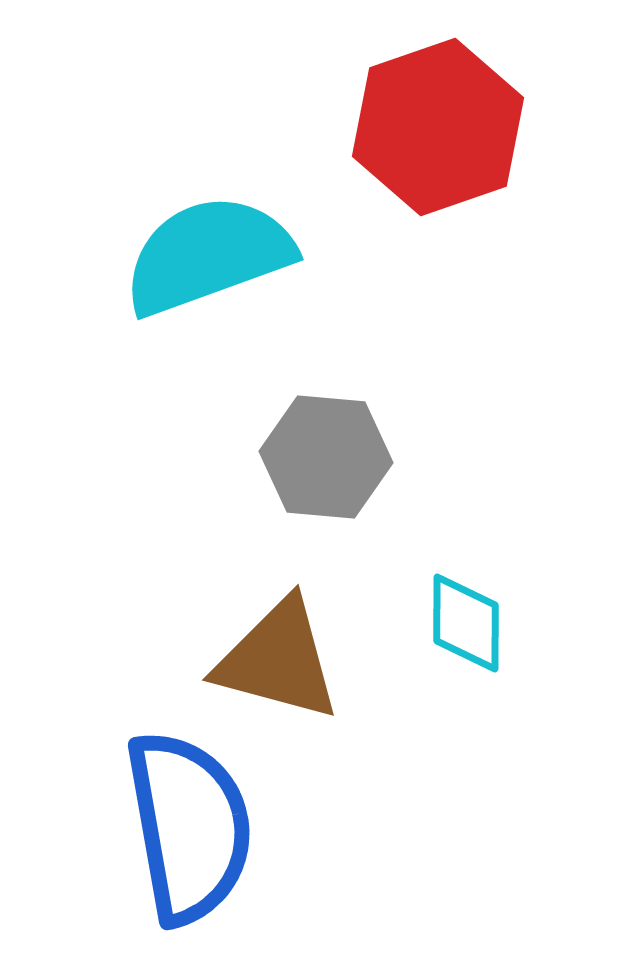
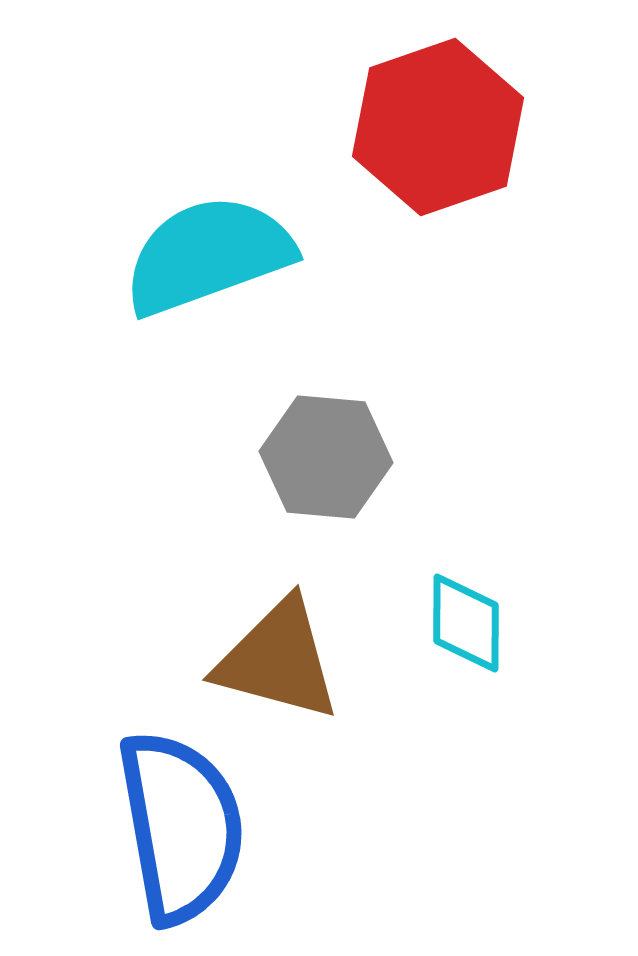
blue semicircle: moved 8 px left
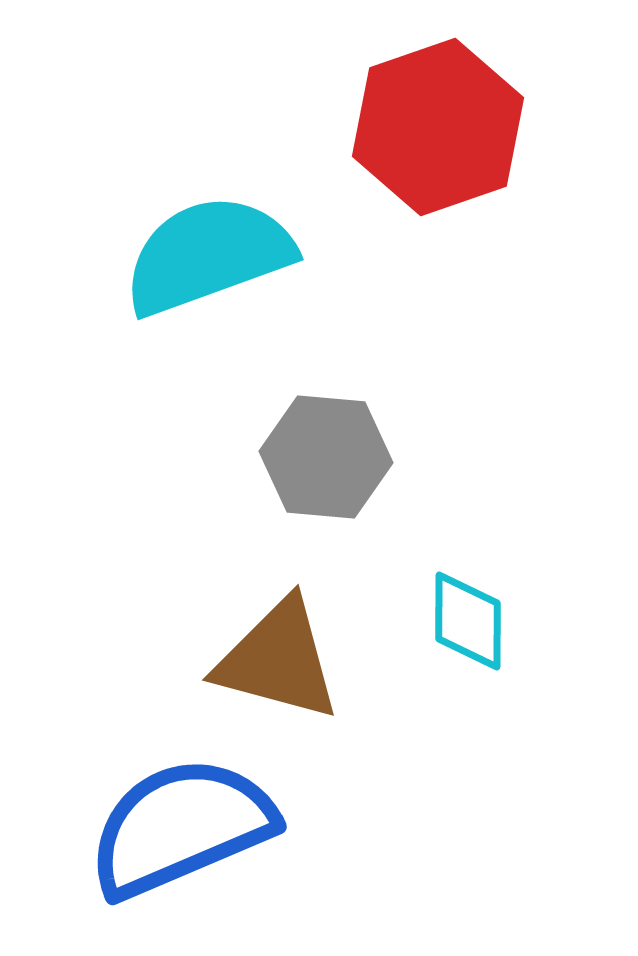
cyan diamond: moved 2 px right, 2 px up
blue semicircle: rotated 103 degrees counterclockwise
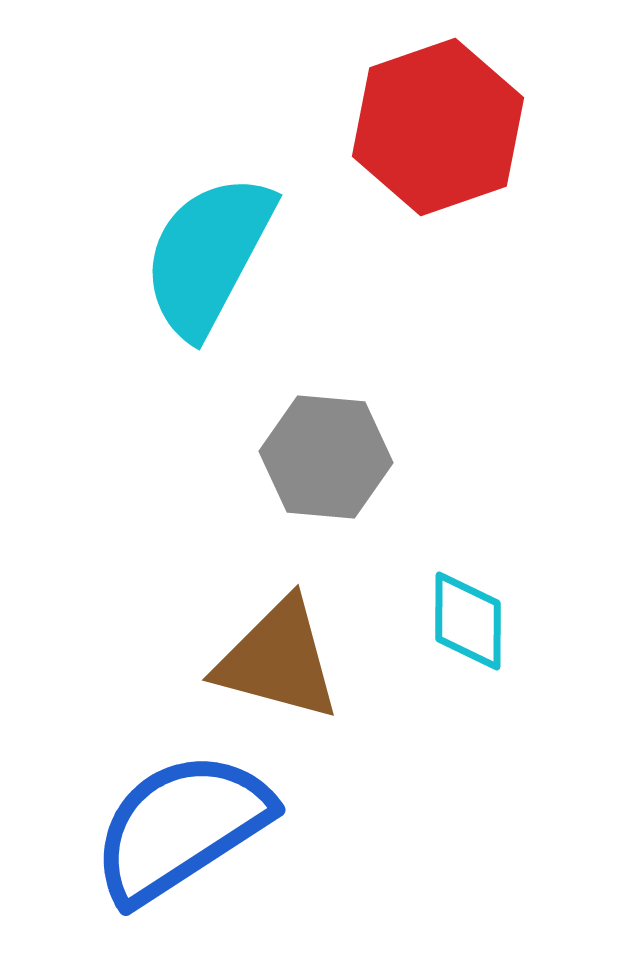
cyan semicircle: rotated 42 degrees counterclockwise
blue semicircle: rotated 10 degrees counterclockwise
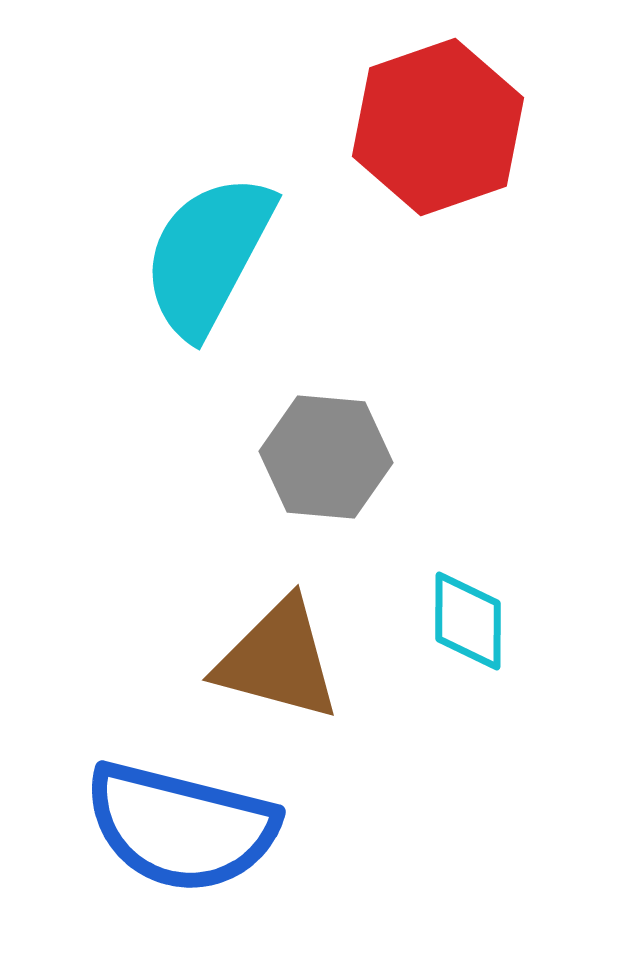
blue semicircle: rotated 133 degrees counterclockwise
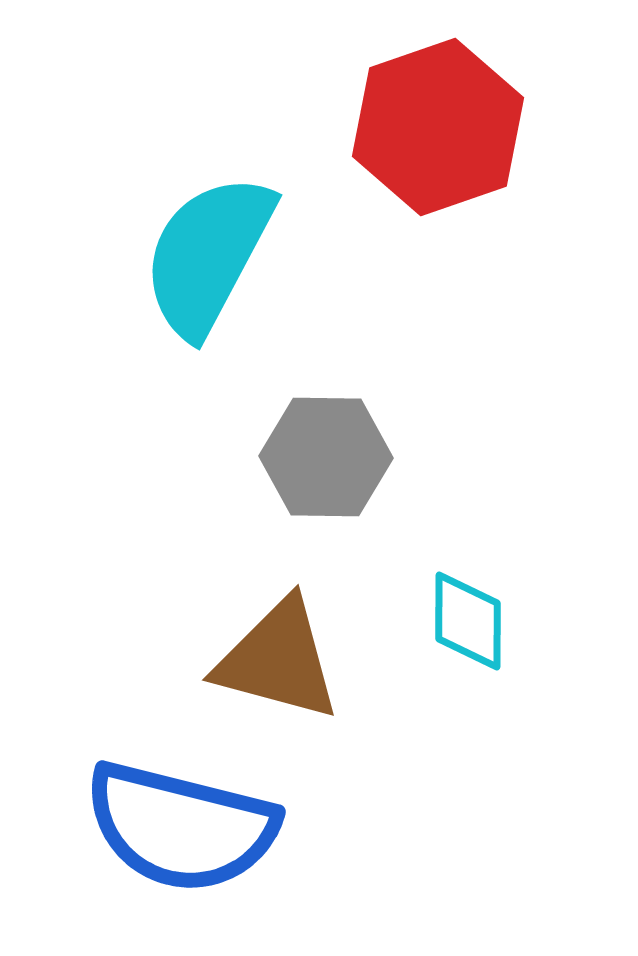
gray hexagon: rotated 4 degrees counterclockwise
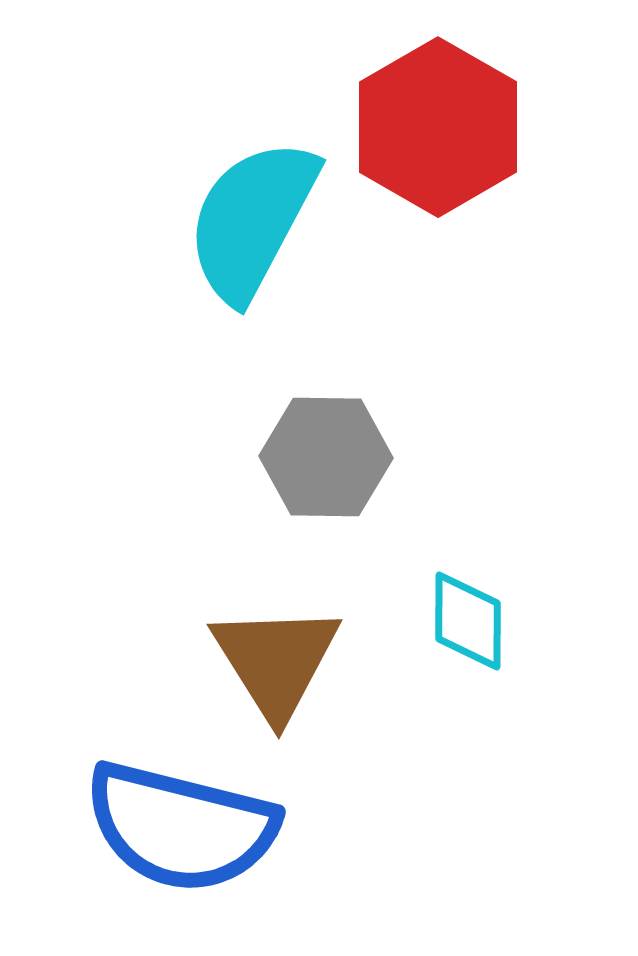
red hexagon: rotated 11 degrees counterclockwise
cyan semicircle: moved 44 px right, 35 px up
brown triangle: moved 2 px left, 1 px down; rotated 43 degrees clockwise
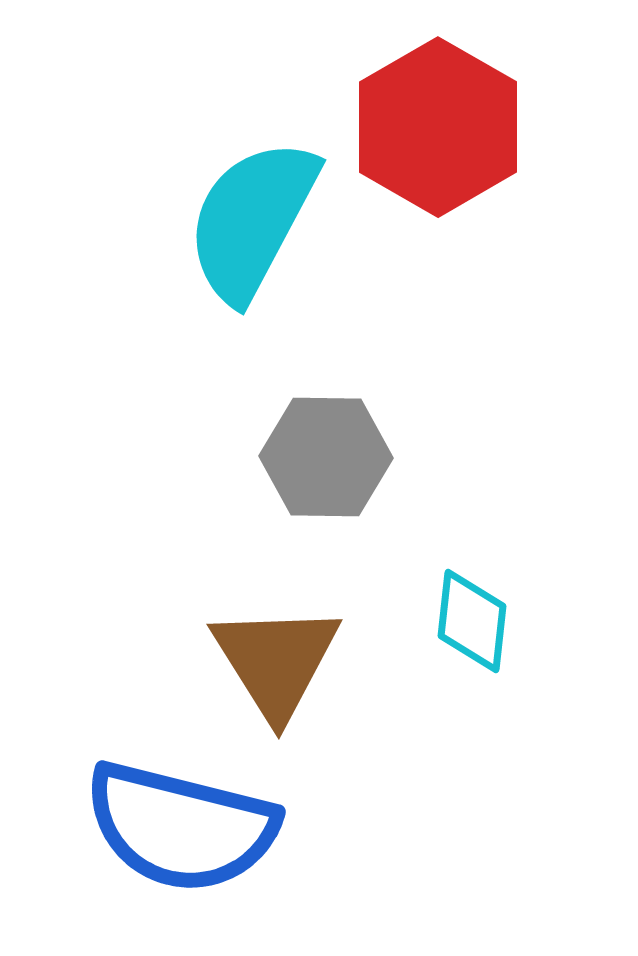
cyan diamond: moved 4 px right; rotated 6 degrees clockwise
